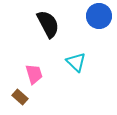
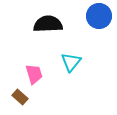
black semicircle: rotated 64 degrees counterclockwise
cyan triangle: moved 5 px left; rotated 25 degrees clockwise
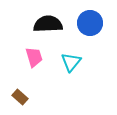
blue circle: moved 9 px left, 7 px down
pink trapezoid: moved 17 px up
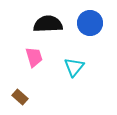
cyan triangle: moved 3 px right, 5 px down
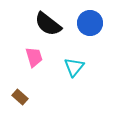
black semicircle: rotated 140 degrees counterclockwise
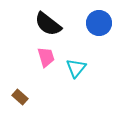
blue circle: moved 9 px right
pink trapezoid: moved 12 px right
cyan triangle: moved 2 px right, 1 px down
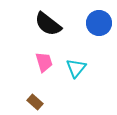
pink trapezoid: moved 2 px left, 5 px down
brown rectangle: moved 15 px right, 5 px down
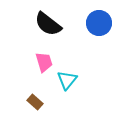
cyan triangle: moved 9 px left, 12 px down
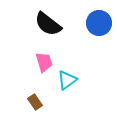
cyan triangle: rotated 15 degrees clockwise
brown rectangle: rotated 14 degrees clockwise
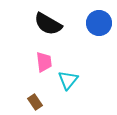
black semicircle: rotated 8 degrees counterclockwise
pink trapezoid: rotated 10 degrees clockwise
cyan triangle: moved 1 px right; rotated 15 degrees counterclockwise
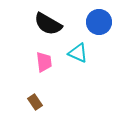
blue circle: moved 1 px up
cyan triangle: moved 10 px right, 27 px up; rotated 45 degrees counterclockwise
